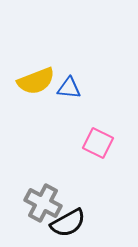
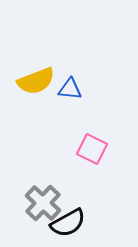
blue triangle: moved 1 px right, 1 px down
pink square: moved 6 px left, 6 px down
gray cross: rotated 15 degrees clockwise
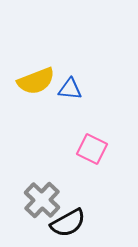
gray cross: moved 1 px left, 3 px up
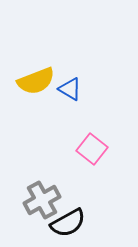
blue triangle: rotated 25 degrees clockwise
pink square: rotated 12 degrees clockwise
gray cross: rotated 18 degrees clockwise
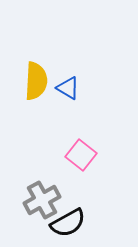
yellow semicircle: rotated 66 degrees counterclockwise
blue triangle: moved 2 px left, 1 px up
pink square: moved 11 px left, 6 px down
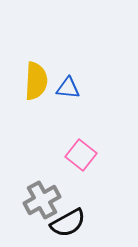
blue triangle: rotated 25 degrees counterclockwise
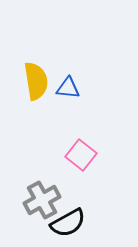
yellow semicircle: rotated 12 degrees counterclockwise
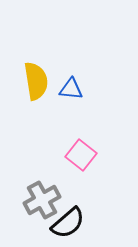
blue triangle: moved 3 px right, 1 px down
black semicircle: rotated 12 degrees counterclockwise
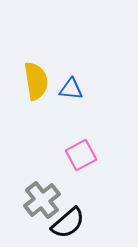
pink square: rotated 24 degrees clockwise
gray cross: rotated 9 degrees counterclockwise
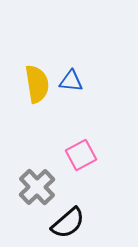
yellow semicircle: moved 1 px right, 3 px down
blue triangle: moved 8 px up
gray cross: moved 5 px left, 13 px up; rotated 6 degrees counterclockwise
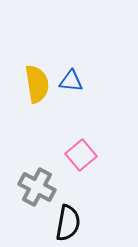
pink square: rotated 12 degrees counterclockwise
gray cross: rotated 18 degrees counterclockwise
black semicircle: rotated 39 degrees counterclockwise
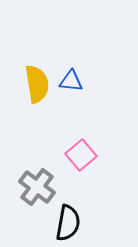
gray cross: rotated 9 degrees clockwise
